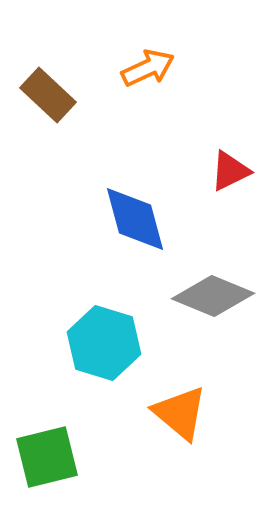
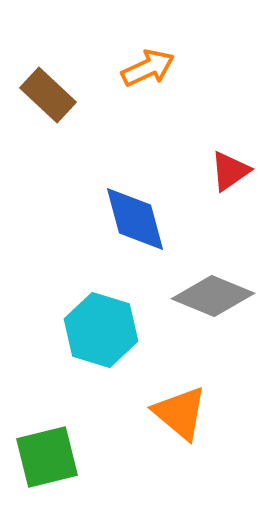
red triangle: rotated 9 degrees counterclockwise
cyan hexagon: moved 3 px left, 13 px up
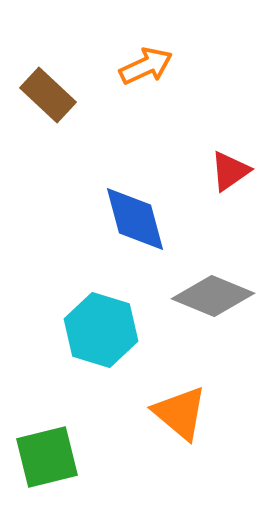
orange arrow: moved 2 px left, 2 px up
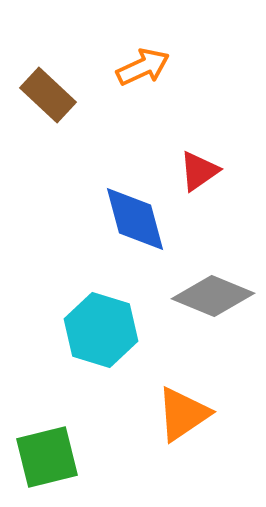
orange arrow: moved 3 px left, 1 px down
red triangle: moved 31 px left
orange triangle: moved 3 px right, 1 px down; rotated 46 degrees clockwise
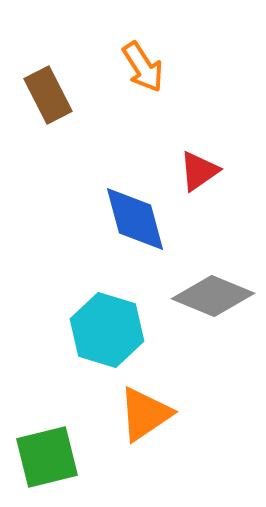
orange arrow: rotated 82 degrees clockwise
brown rectangle: rotated 20 degrees clockwise
cyan hexagon: moved 6 px right
orange triangle: moved 38 px left
